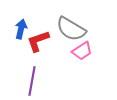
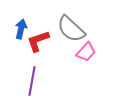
gray semicircle: rotated 12 degrees clockwise
pink trapezoid: moved 4 px right, 1 px down; rotated 15 degrees counterclockwise
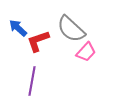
blue arrow: moved 3 px left, 1 px up; rotated 60 degrees counterclockwise
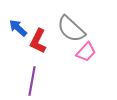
red L-shape: rotated 45 degrees counterclockwise
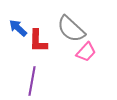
red L-shape: rotated 25 degrees counterclockwise
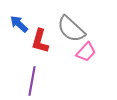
blue arrow: moved 1 px right, 4 px up
red L-shape: moved 2 px right; rotated 15 degrees clockwise
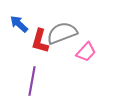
gray semicircle: moved 9 px left, 4 px down; rotated 116 degrees clockwise
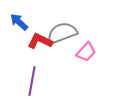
blue arrow: moved 2 px up
red L-shape: rotated 100 degrees clockwise
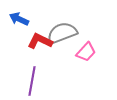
blue arrow: moved 3 px up; rotated 18 degrees counterclockwise
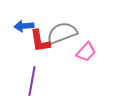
blue arrow: moved 5 px right, 7 px down; rotated 30 degrees counterclockwise
red L-shape: rotated 125 degrees counterclockwise
